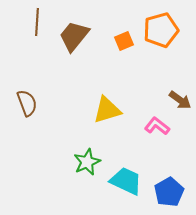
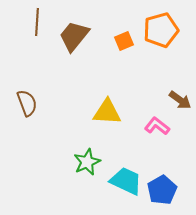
yellow triangle: moved 2 px down; rotated 20 degrees clockwise
blue pentagon: moved 7 px left, 2 px up
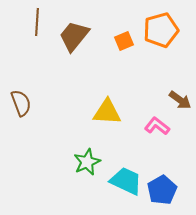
brown semicircle: moved 6 px left
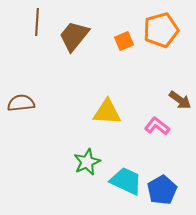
brown semicircle: rotated 76 degrees counterclockwise
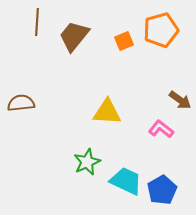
pink L-shape: moved 4 px right, 3 px down
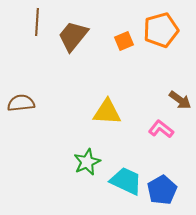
brown trapezoid: moved 1 px left
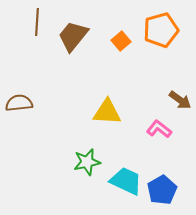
orange square: moved 3 px left; rotated 18 degrees counterclockwise
brown semicircle: moved 2 px left
pink L-shape: moved 2 px left
green star: rotated 12 degrees clockwise
